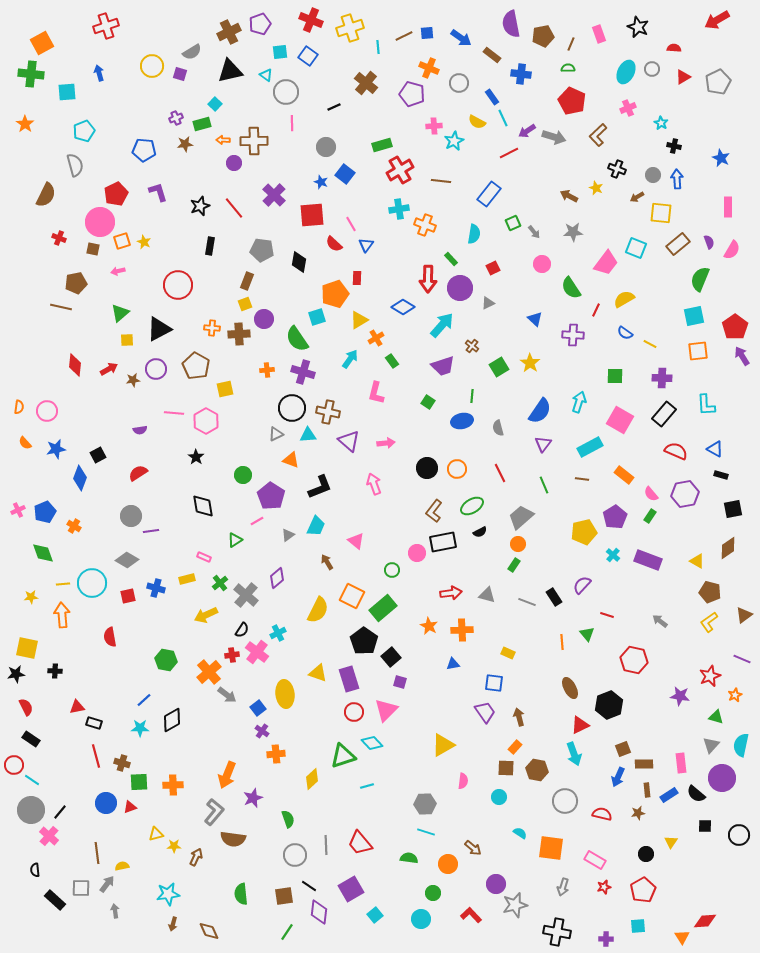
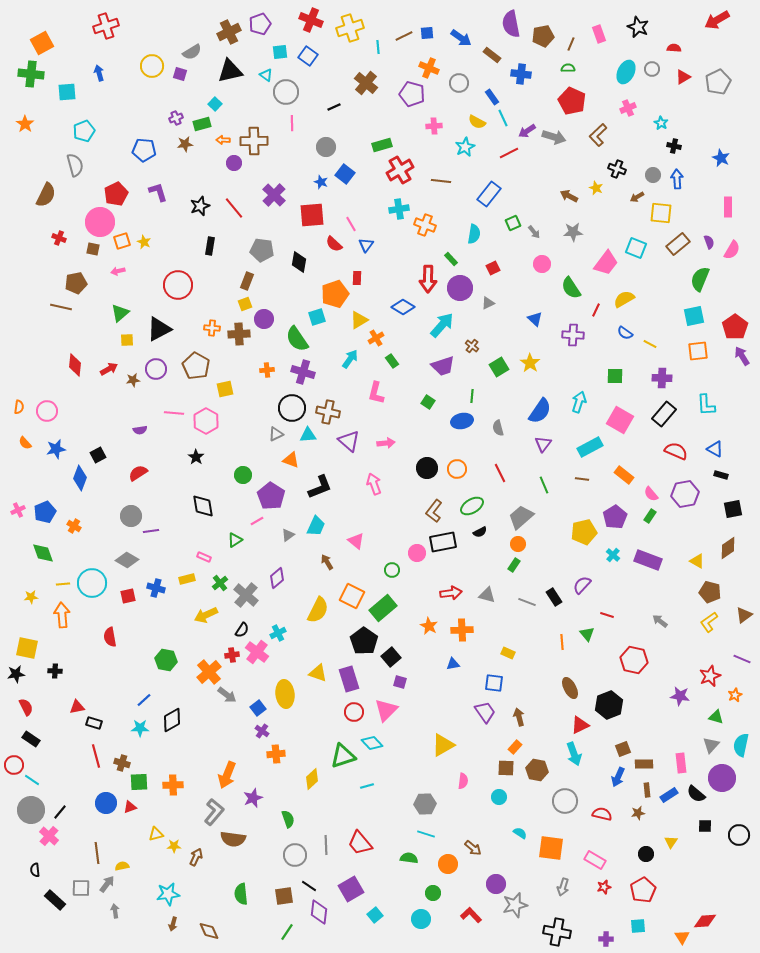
cyan star at (454, 141): moved 11 px right, 6 px down
cyan line at (426, 832): moved 2 px down
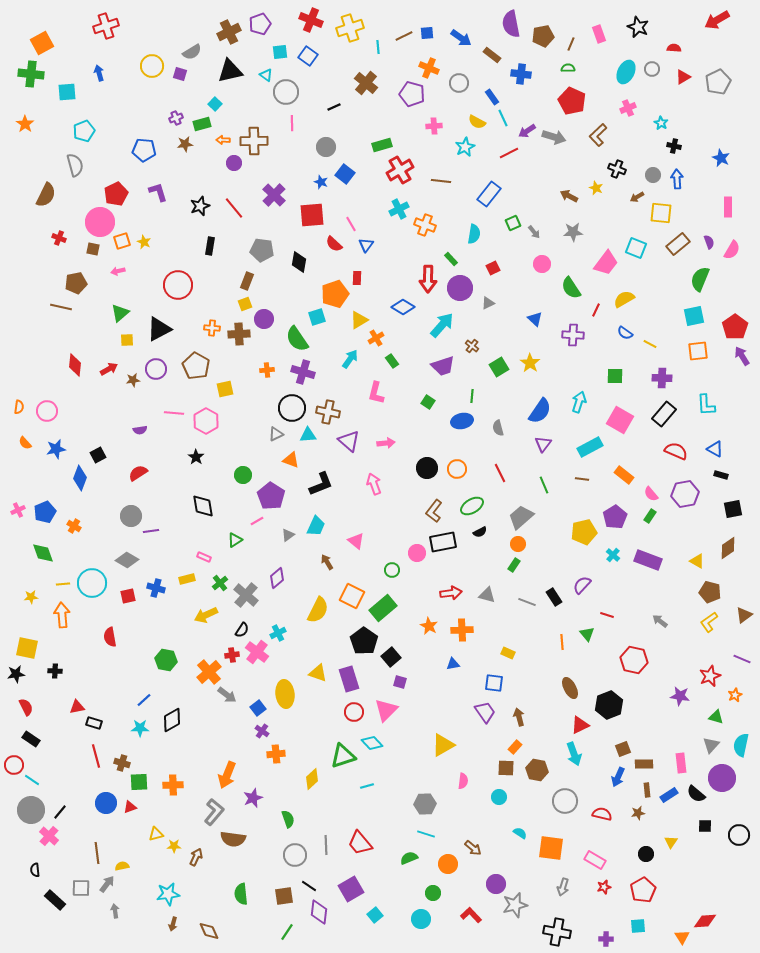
cyan cross at (399, 209): rotated 18 degrees counterclockwise
black L-shape at (320, 487): moved 1 px right, 3 px up
green semicircle at (409, 858): rotated 30 degrees counterclockwise
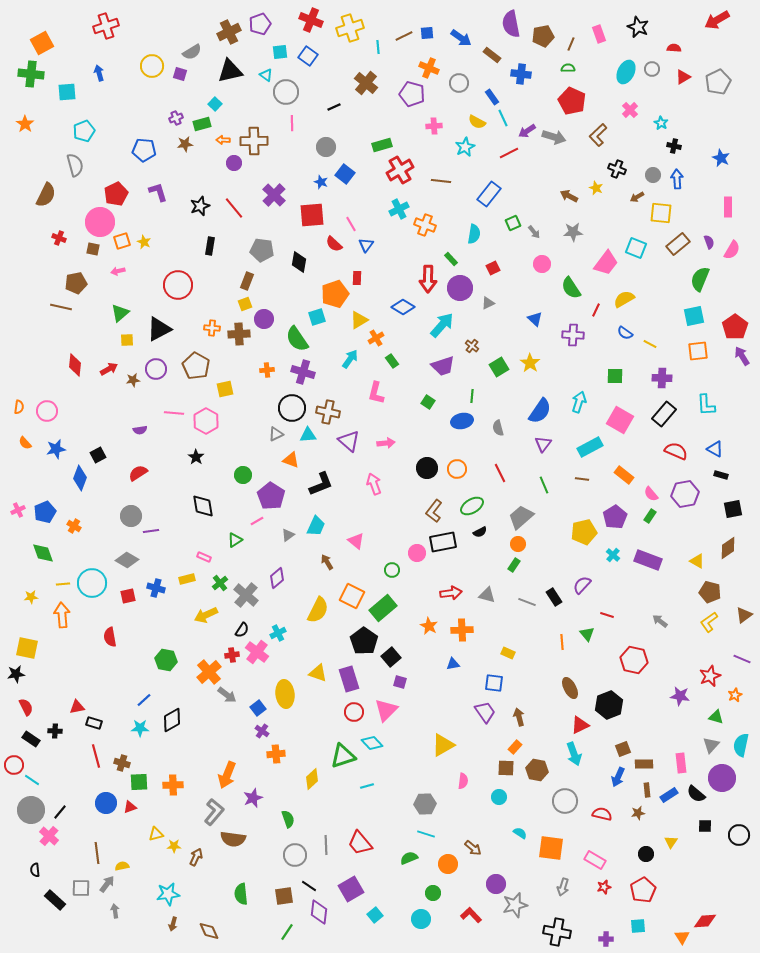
pink cross at (628, 108): moved 2 px right, 2 px down; rotated 21 degrees counterclockwise
black cross at (55, 671): moved 60 px down
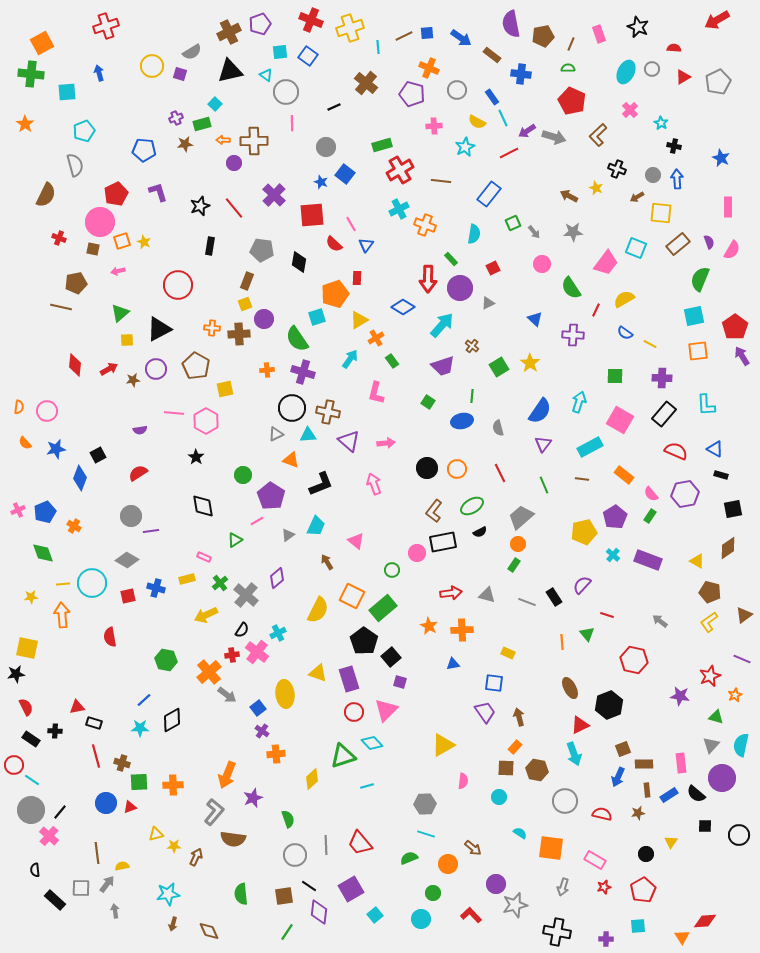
gray circle at (459, 83): moved 2 px left, 7 px down
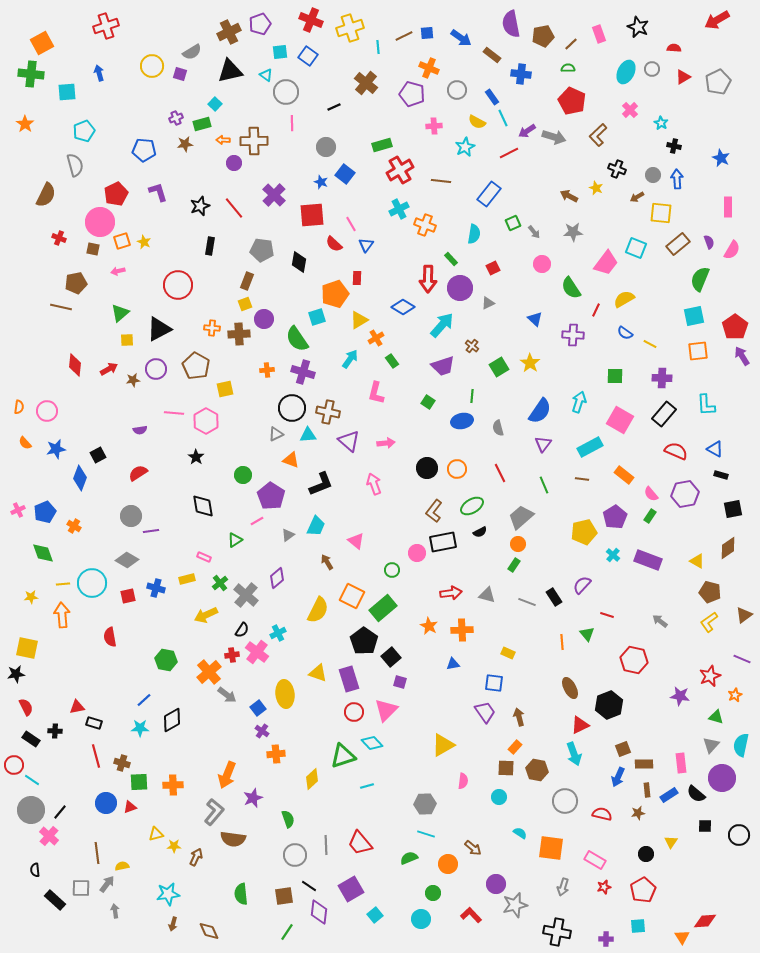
brown line at (571, 44): rotated 24 degrees clockwise
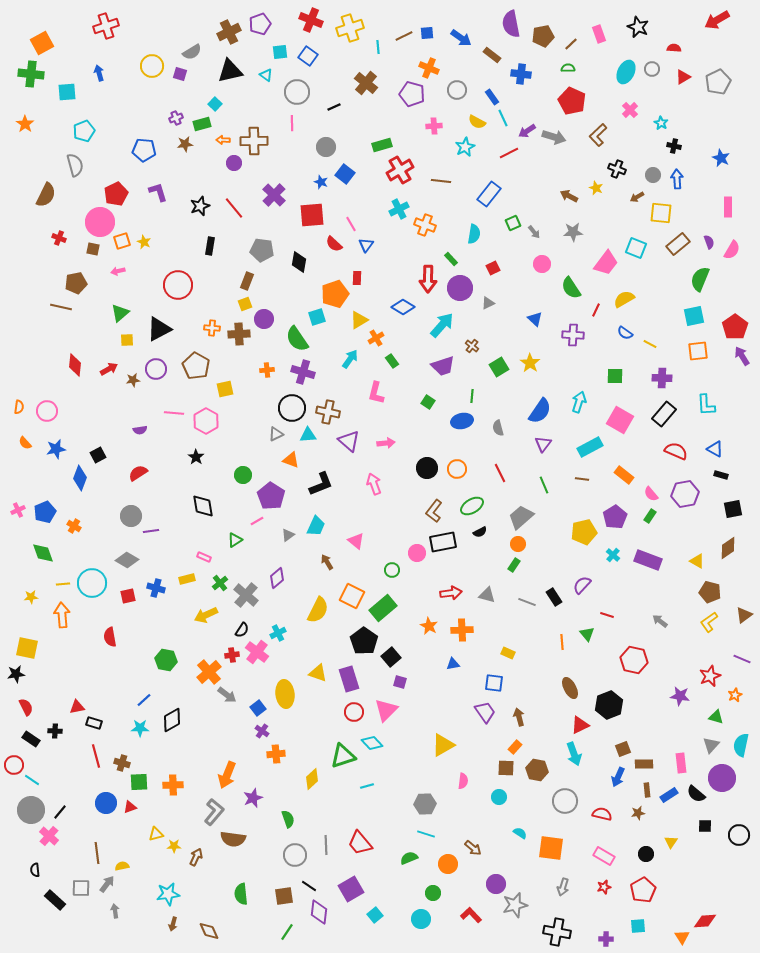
gray circle at (286, 92): moved 11 px right
pink rectangle at (595, 860): moved 9 px right, 4 px up
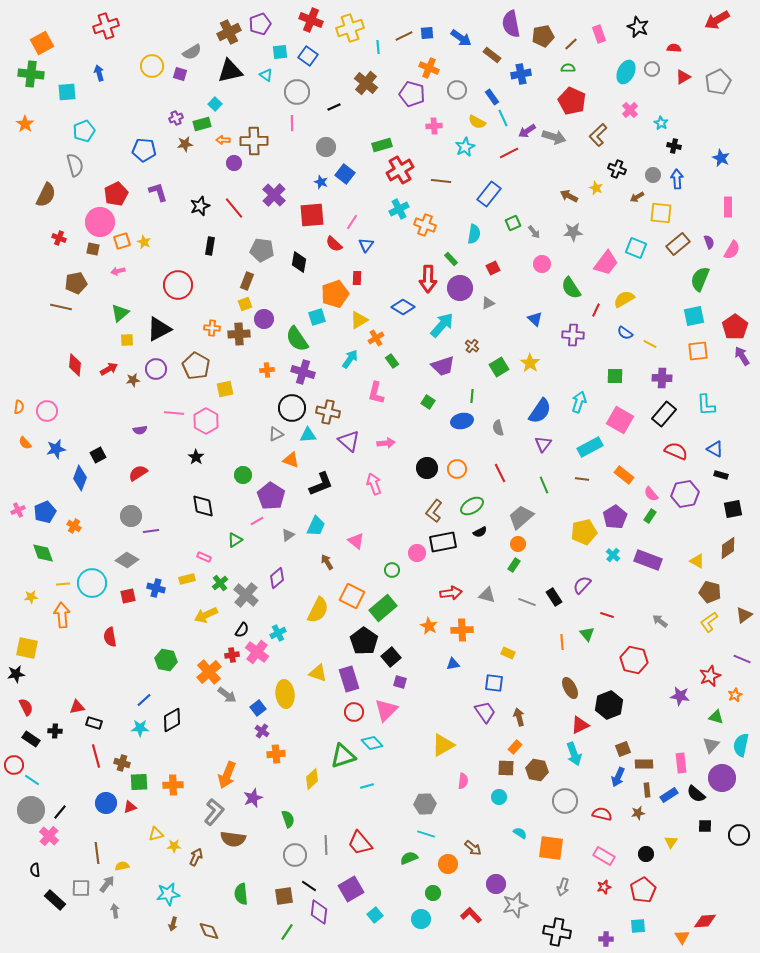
blue cross at (521, 74): rotated 18 degrees counterclockwise
pink line at (351, 224): moved 1 px right, 2 px up; rotated 63 degrees clockwise
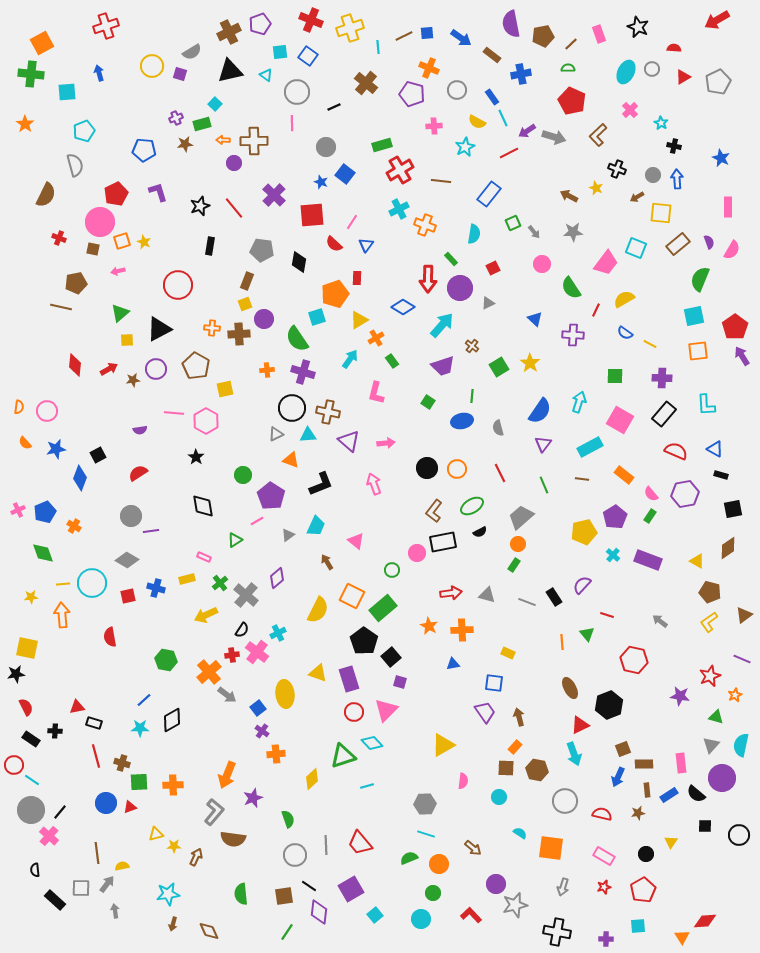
orange circle at (448, 864): moved 9 px left
